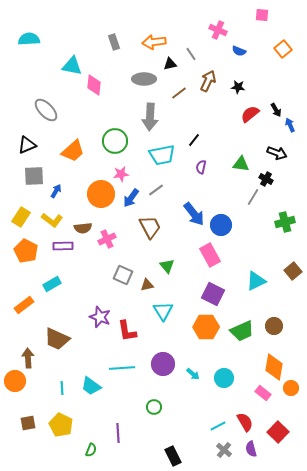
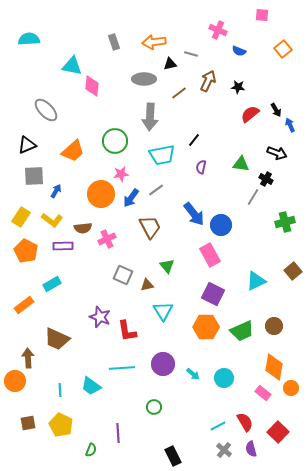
gray line at (191, 54): rotated 40 degrees counterclockwise
pink diamond at (94, 85): moved 2 px left, 1 px down
cyan line at (62, 388): moved 2 px left, 2 px down
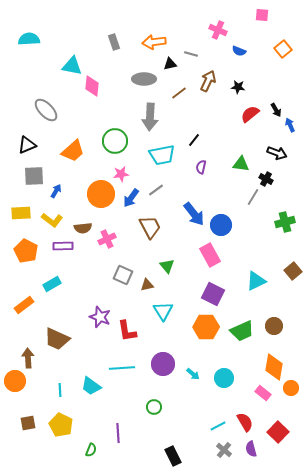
yellow rectangle at (21, 217): moved 4 px up; rotated 54 degrees clockwise
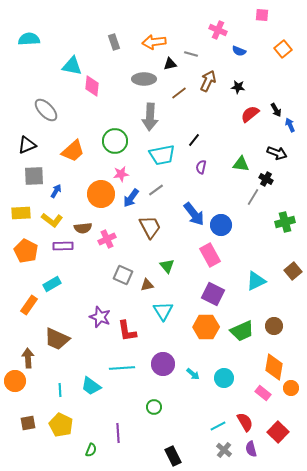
orange rectangle at (24, 305): moved 5 px right; rotated 18 degrees counterclockwise
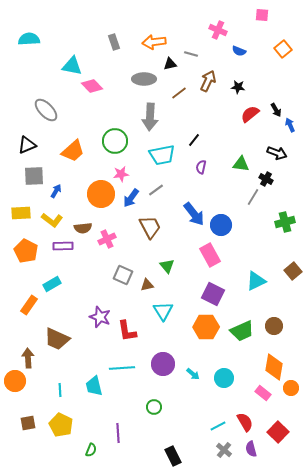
pink diamond at (92, 86): rotated 50 degrees counterclockwise
cyan trapezoid at (91, 386): moved 3 px right; rotated 40 degrees clockwise
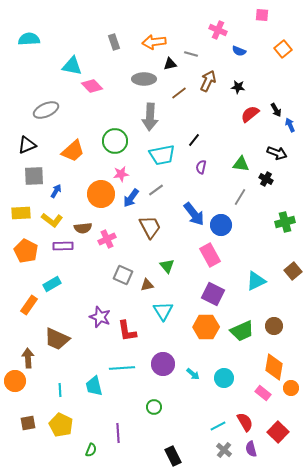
gray ellipse at (46, 110): rotated 70 degrees counterclockwise
gray line at (253, 197): moved 13 px left
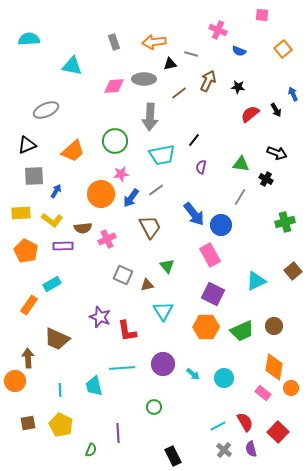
pink diamond at (92, 86): moved 22 px right; rotated 50 degrees counterclockwise
blue arrow at (290, 125): moved 3 px right, 31 px up
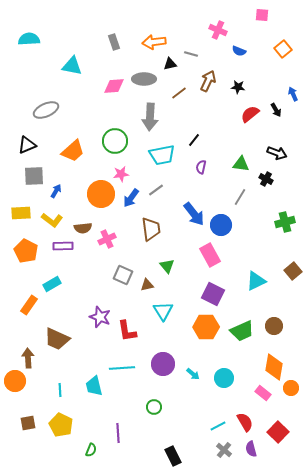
brown trapezoid at (150, 227): moved 1 px right, 2 px down; rotated 20 degrees clockwise
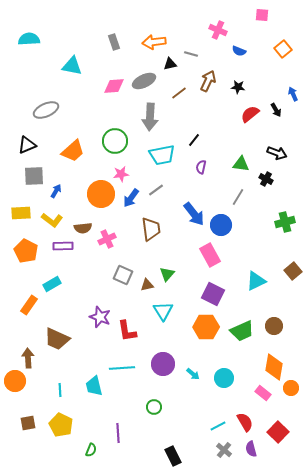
gray ellipse at (144, 79): moved 2 px down; rotated 25 degrees counterclockwise
gray line at (240, 197): moved 2 px left
green triangle at (167, 266): moved 8 px down; rotated 21 degrees clockwise
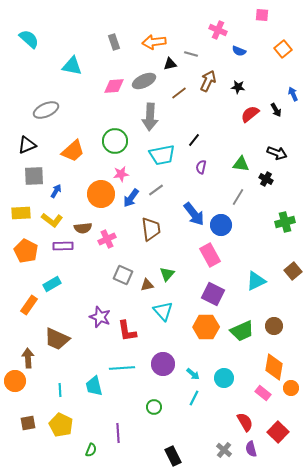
cyan semicircle at (29, 39): rotated 45 degrees clockwise
cyan triangle at (163, 311): rotated 10 degrees counterclockwise
cyan line at (218, 426): moved 24 px left, 28 px up; rotated 35 degrees counterclockwise
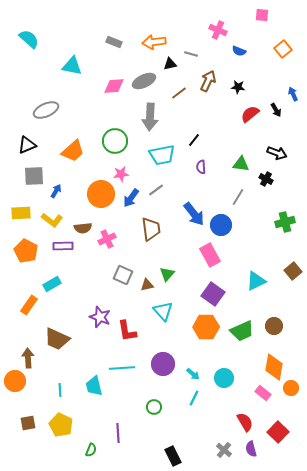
gray rectangle at (114, 42): rotated 49 degrees counterclockwise
purple semicircle at (201, 167): rotated 16 degrees counterclockwise
purple square at (213, 294): rotated 10 degrees clockwise
